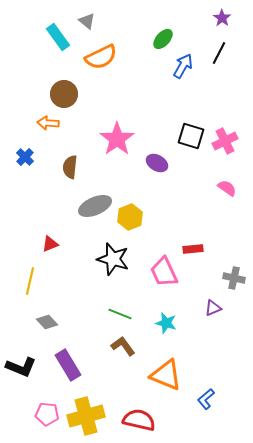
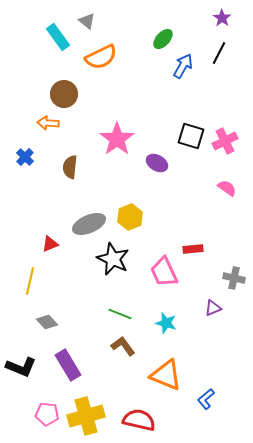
gray ellipse: moved 6 px left, 18 px down
black star: rotated 8 degrees clockwise
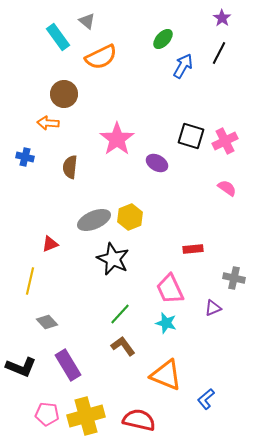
blue cross: rotated 30 degrees counterclockwise
gray ellipse: moved 5 px right, 4 px up
pink trapezoid: moved 6 px right, 17 px down
green line: rotated 70 degrees counterclockwise
